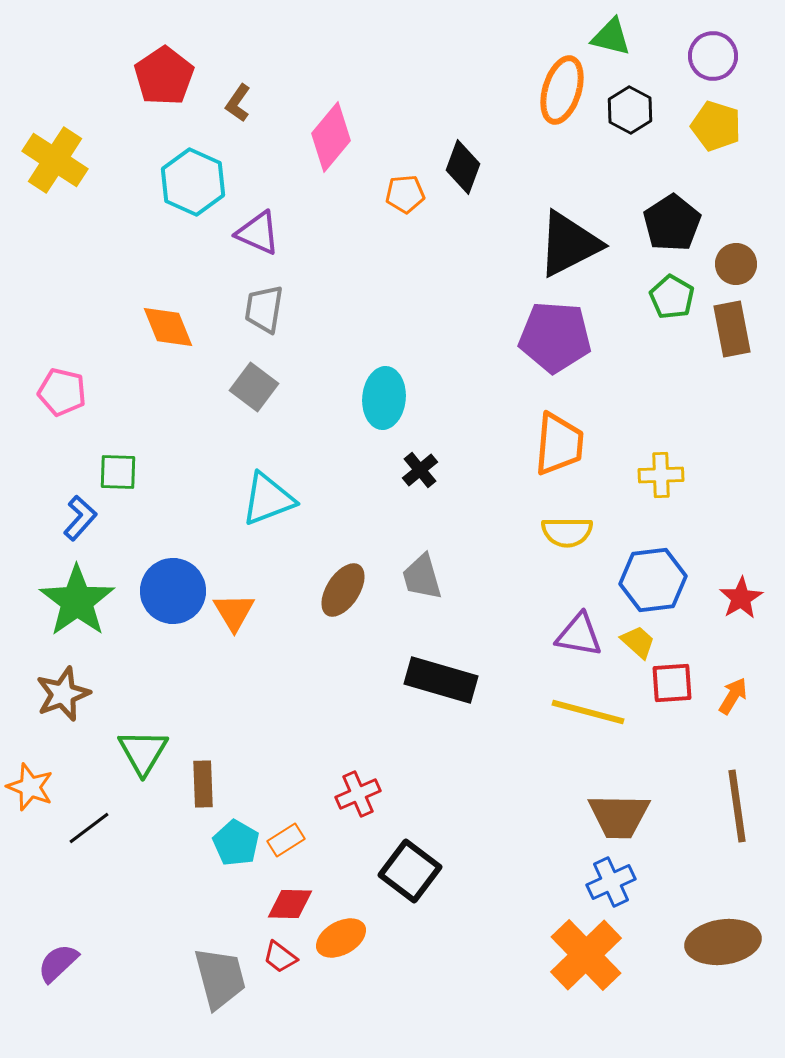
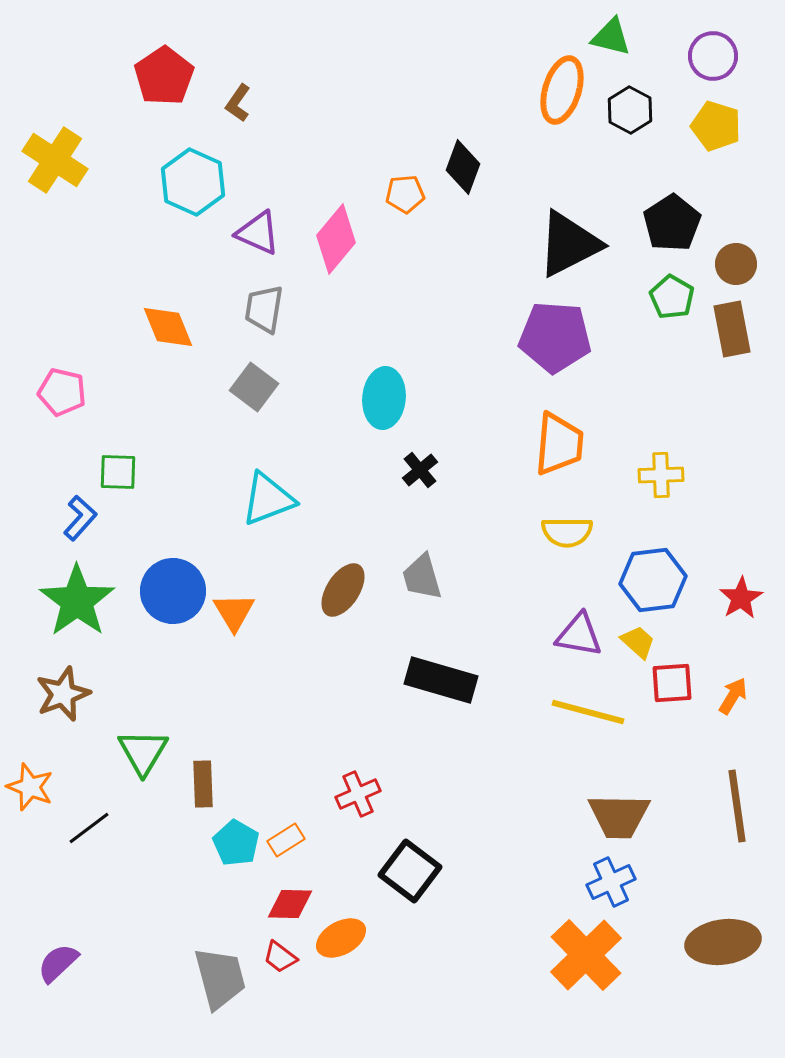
pink diamond at (331, 137): moved 5 px right, 102 px down
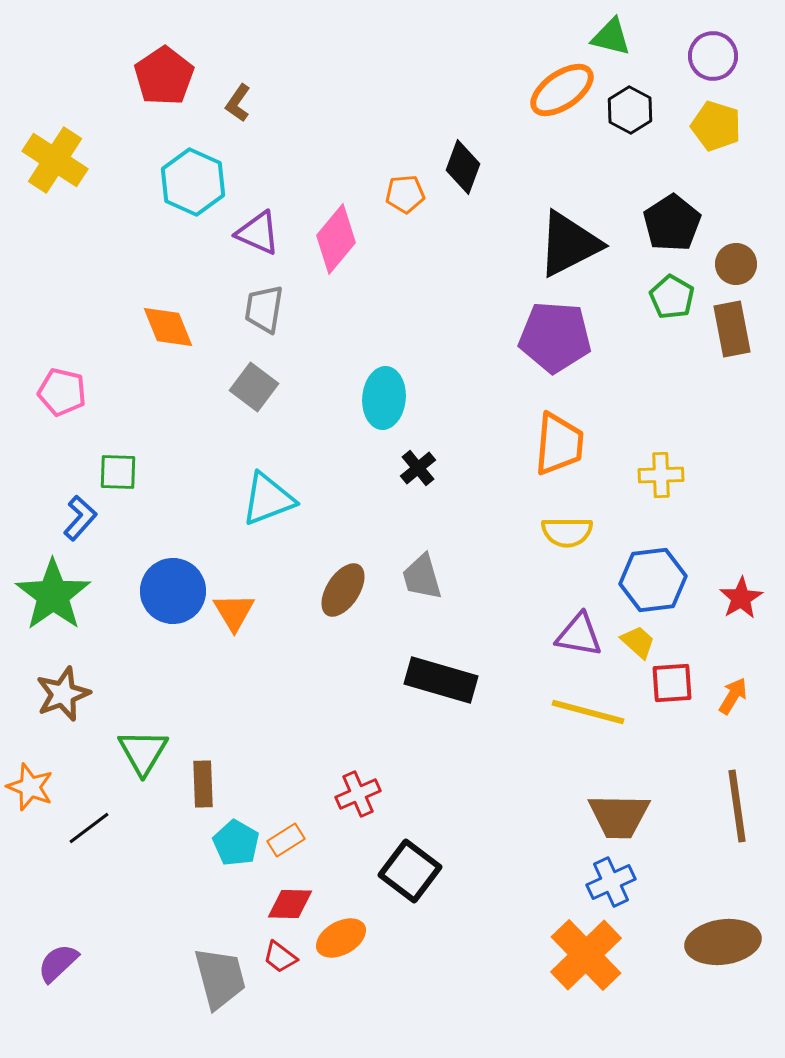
orange ellipse at (562, 90): rotated 38 degrees clockwise
black cross at (420, 470): moved 2 px left, 2 px up
green star at (77, 601): moved 24 px left, 6 px up
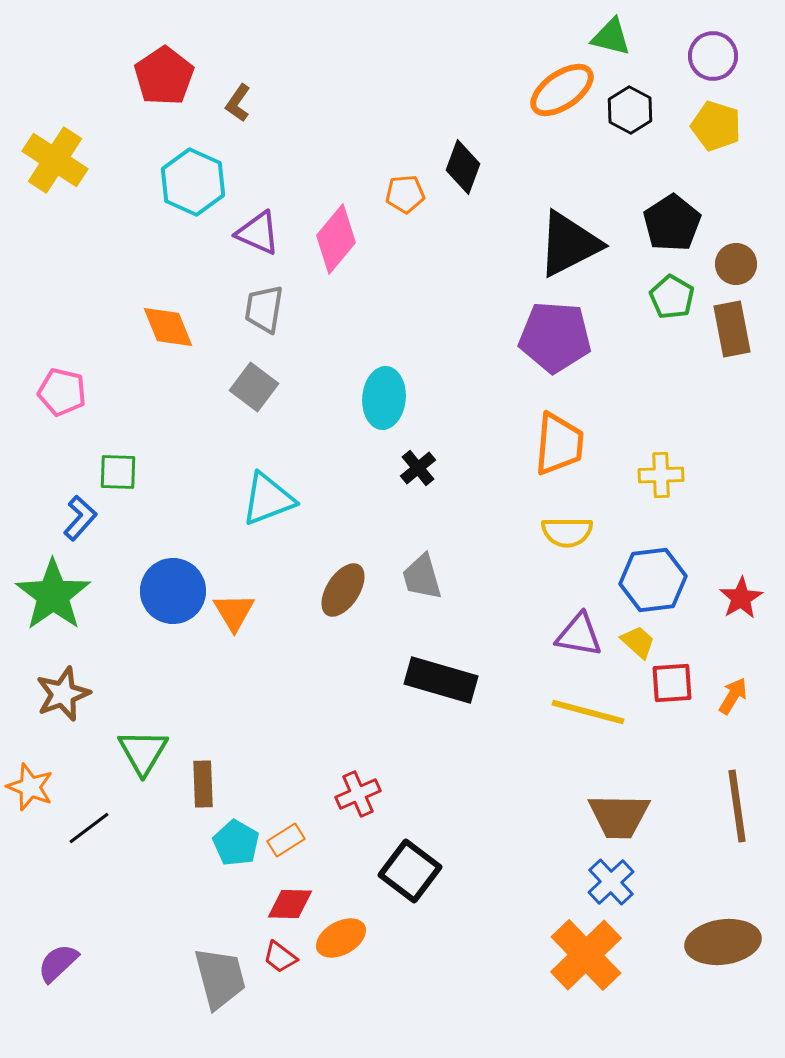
blue cross at (611, 882): rotated 18 degrees counterclockwise
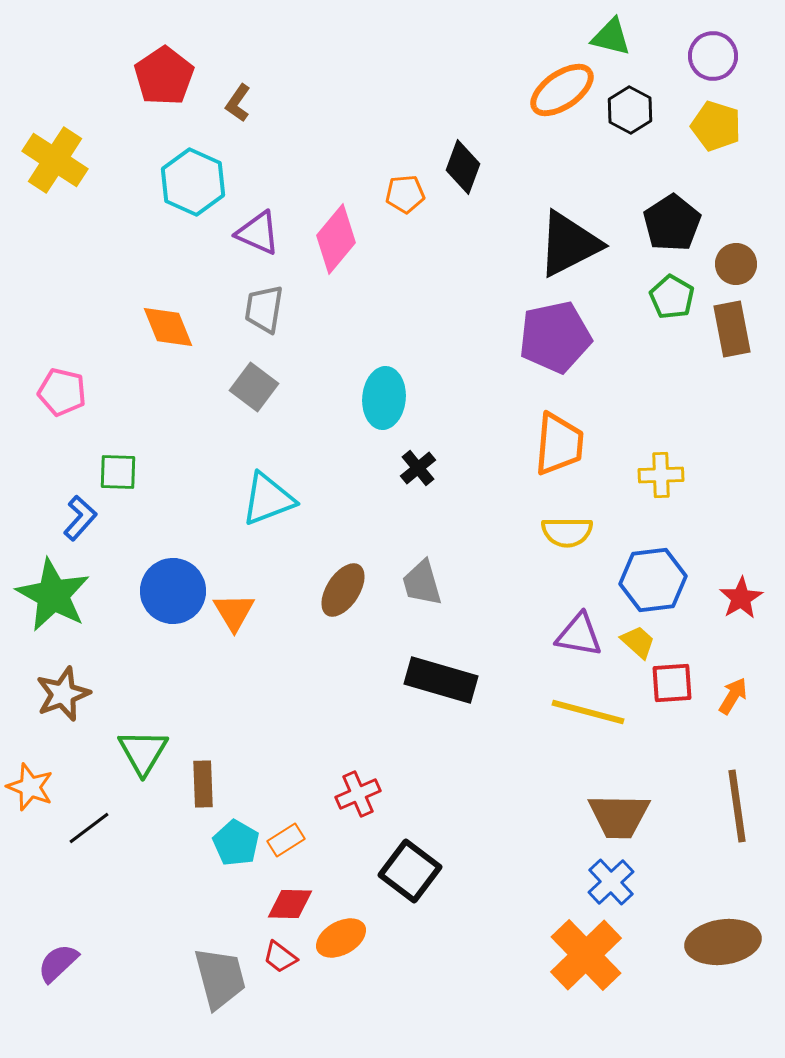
purple pentagon at (555, 337): rotated 16 degrees counterclockwise
gray trapezoid at (422, 577): moved 6 px down
green star at (53, 595): rotated 8 degrees counterclockwise
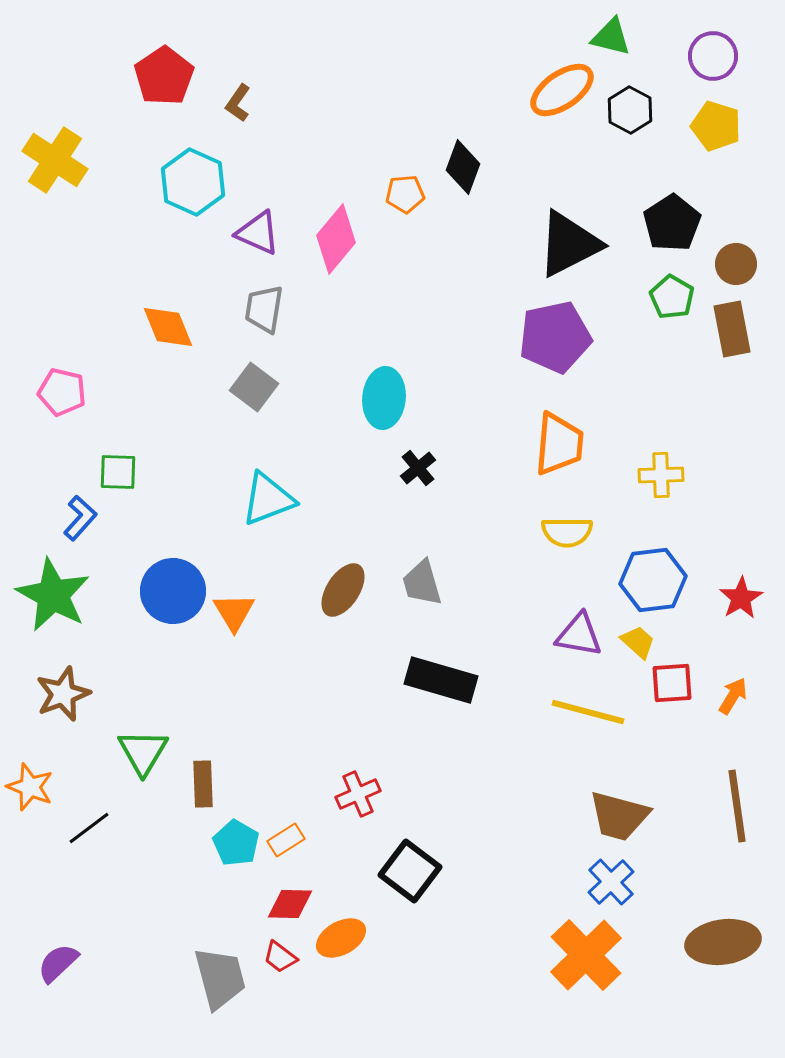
brown trapezoid at (619, 816): rotated 14 degrees clockwise
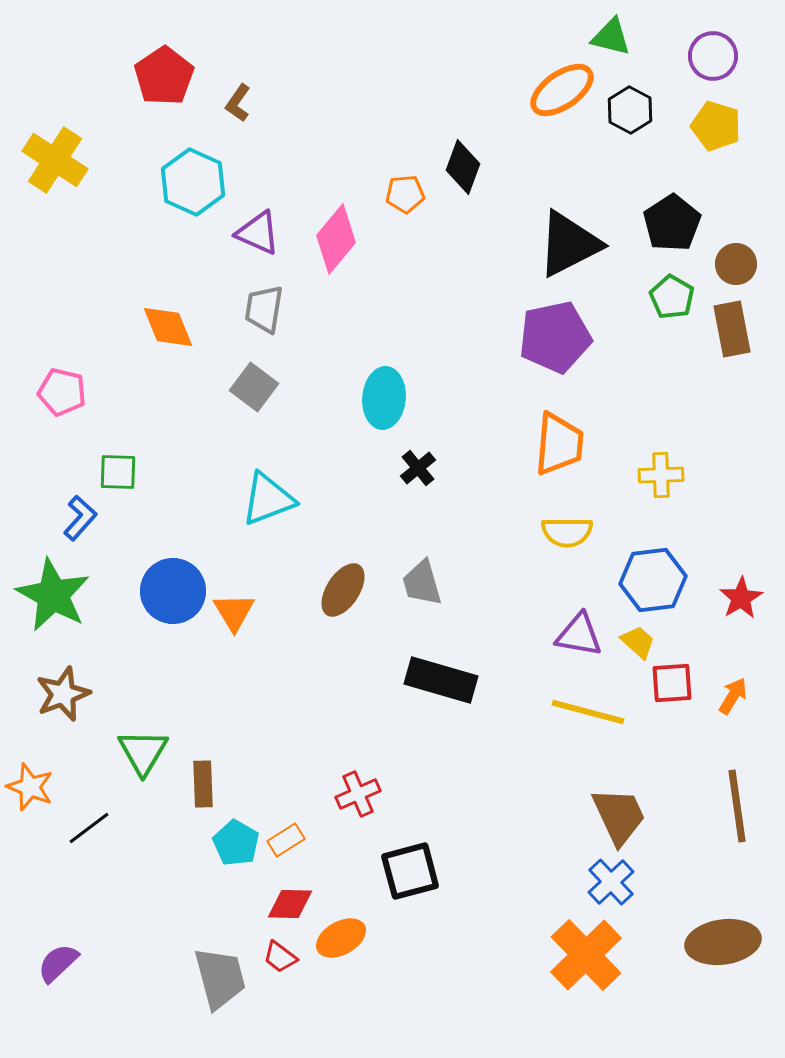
brown trapezoid at (619, 816): rotated 130 degrees counterclockwise
black square at (410, 871): rotated 38 degrees clockwise
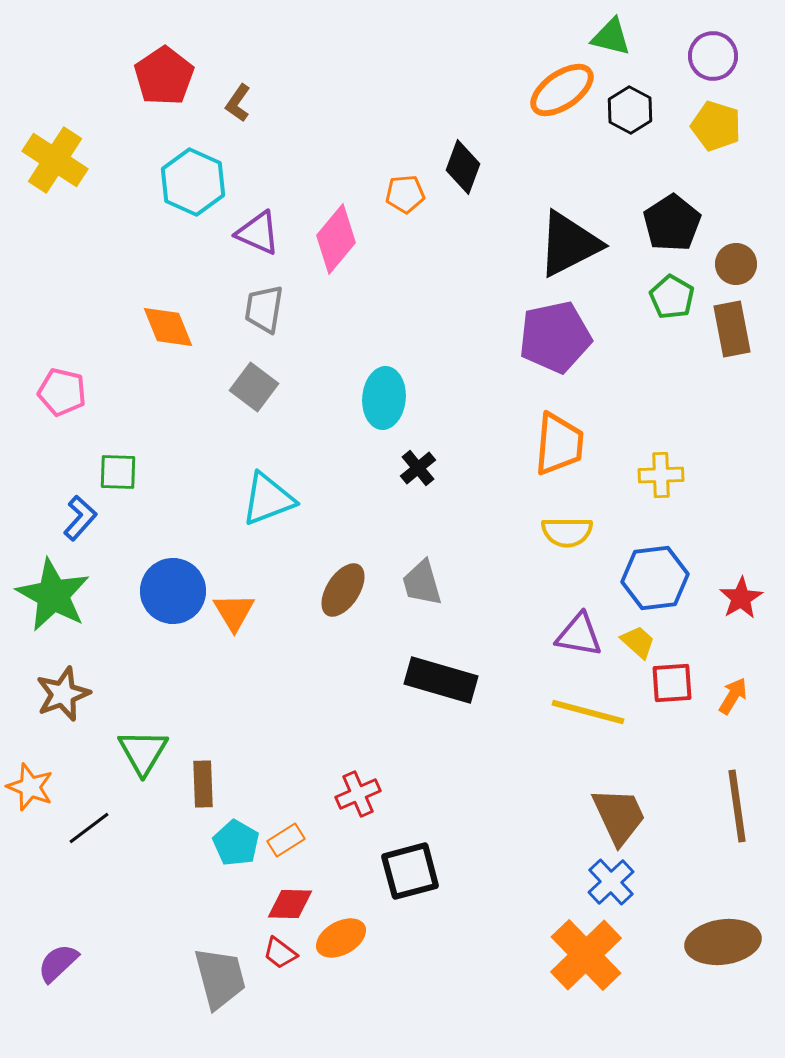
blue hexagon at (653, 580): moved 2 px right, 2 px up
red trapezoid at (280, 957): moved 4 px up
